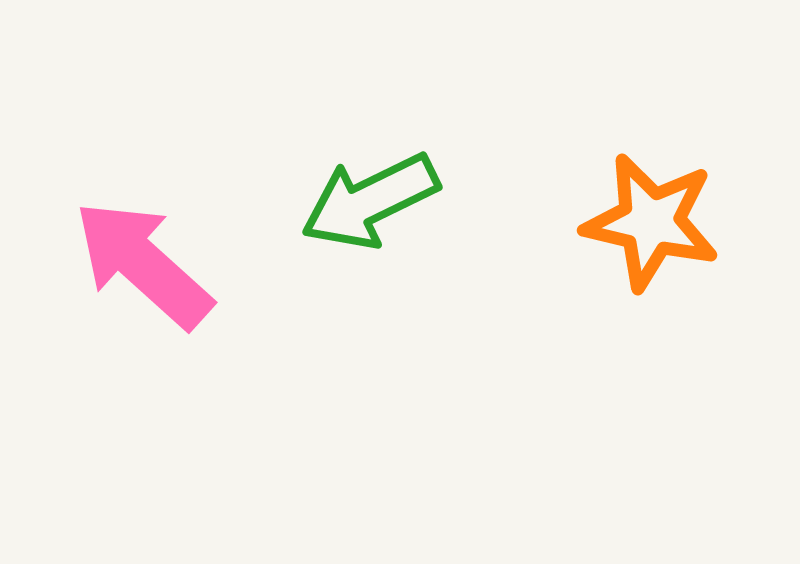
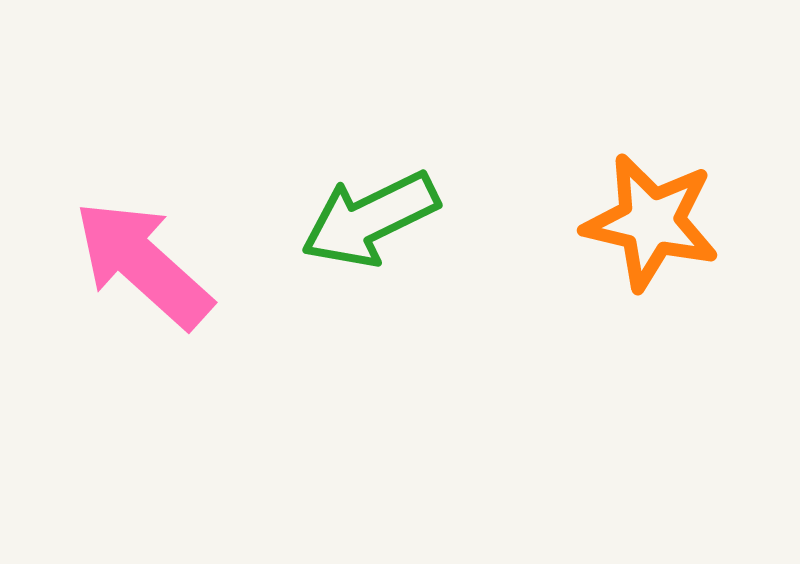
green arrow: moved 18 px down
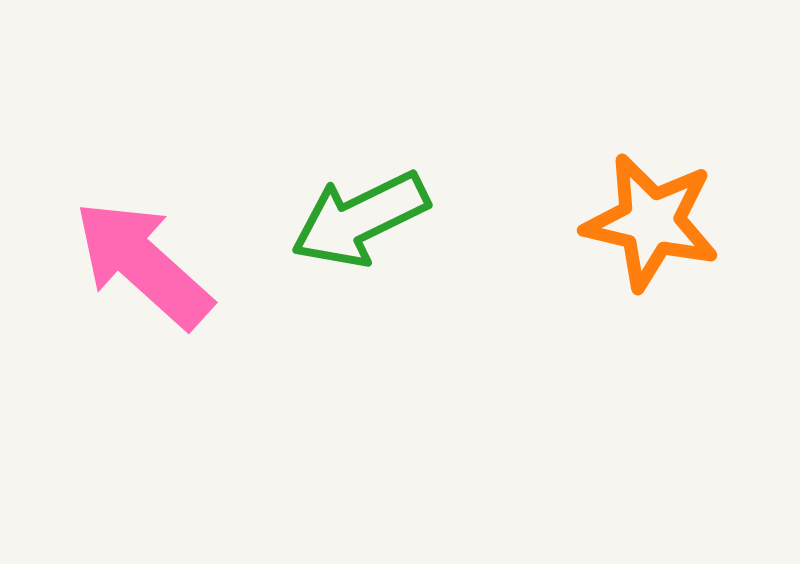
green arrow: moved 10 px left
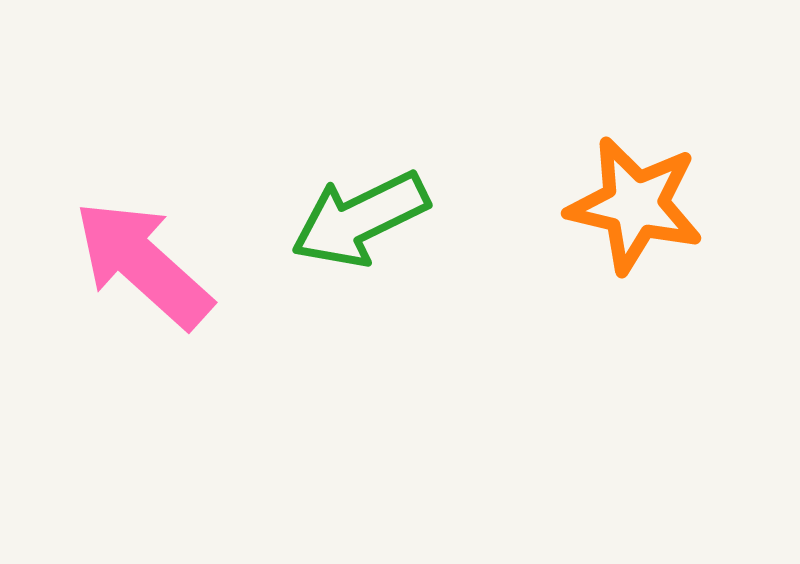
orange star: moved 16 px left, 17 px up
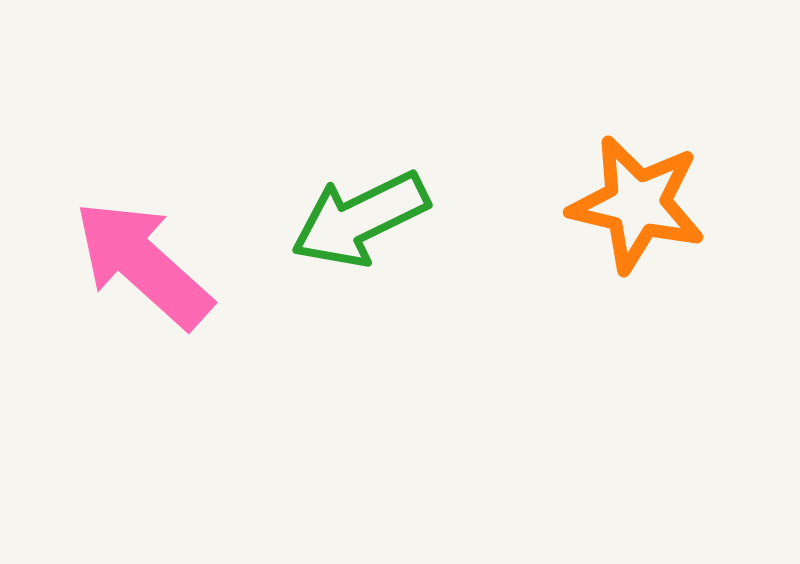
orange star: moved 2 px right, 1 px up
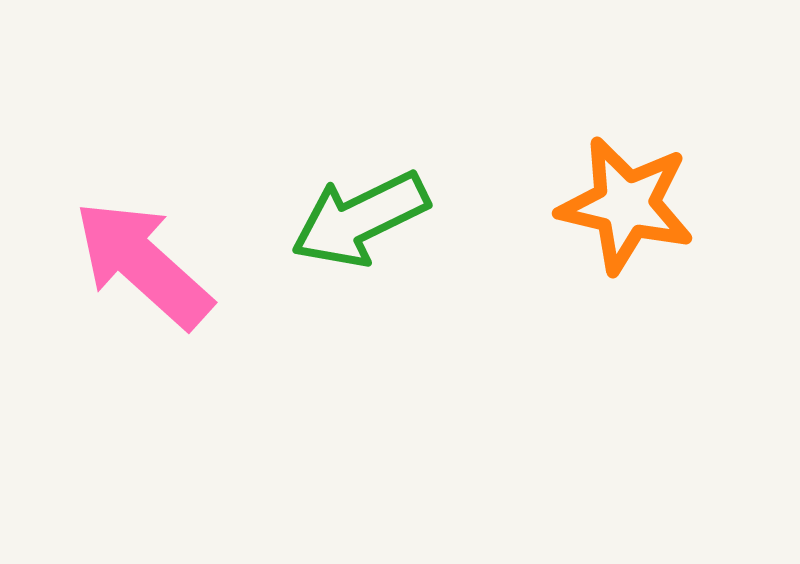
orange star: moved 11 px left, 1 px down
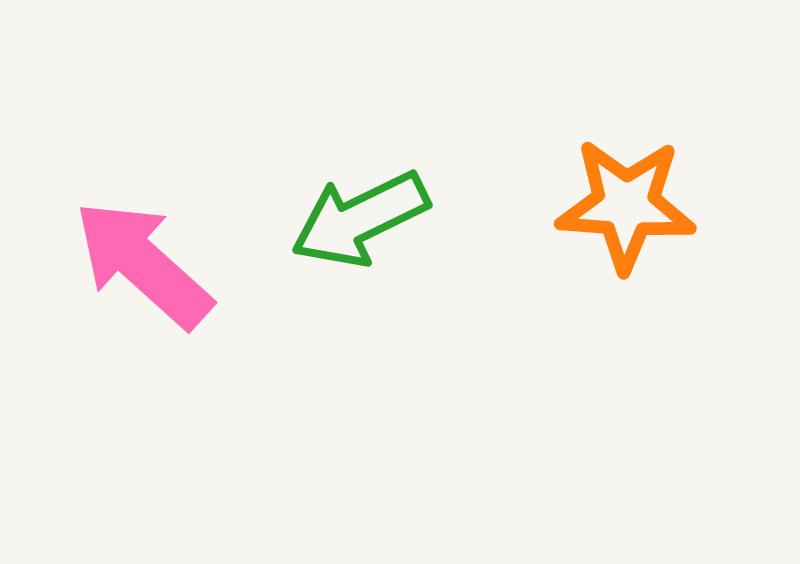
orange star: rotated 9 degrees counterclockwise
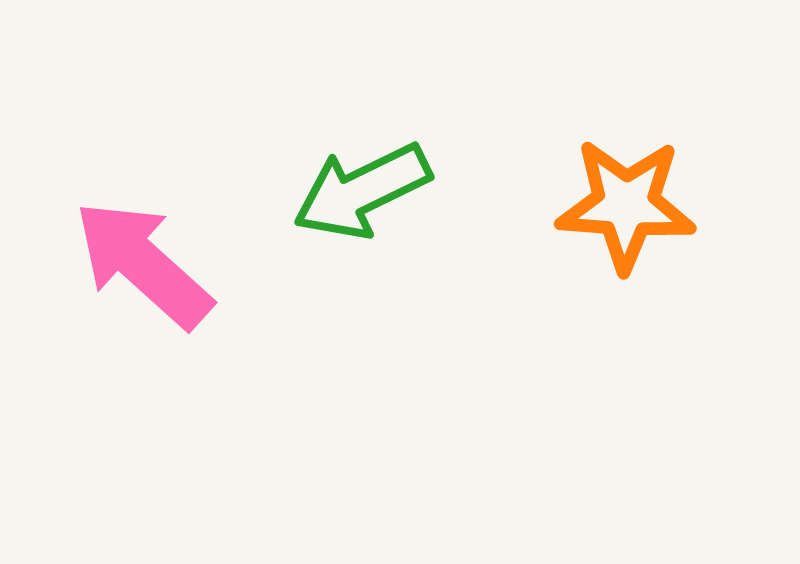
green arrow: moved 2 px right, 28 px up
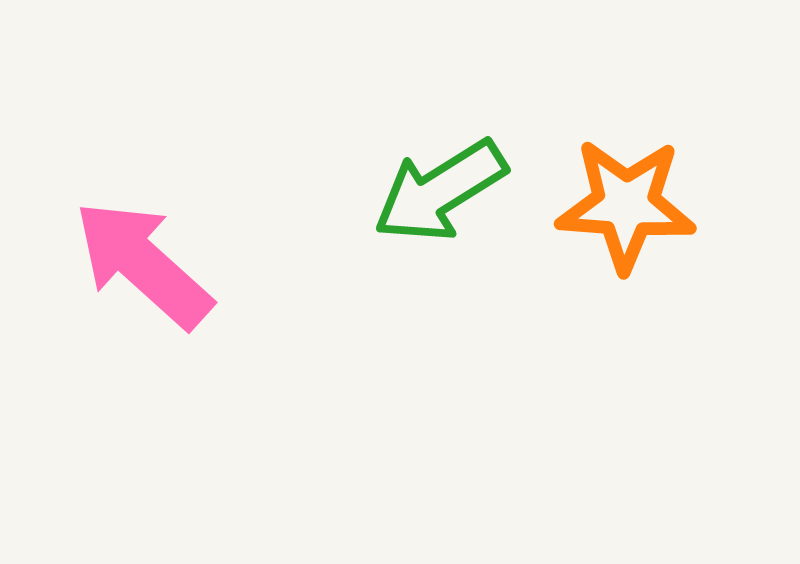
green arrow: moved 78 px right; rotated 6 degrees counterclockwise
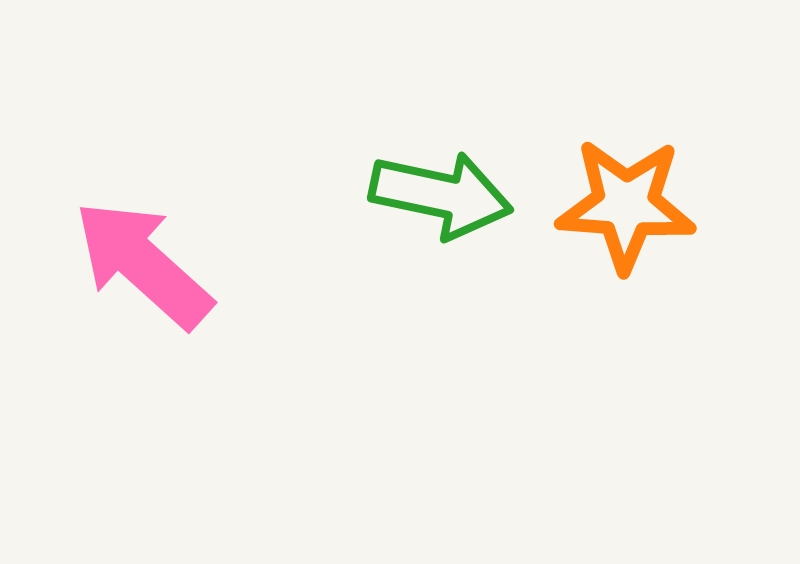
green arrow: moved 1 px right, 4 px down; rotated 136 degrees counterclockwise
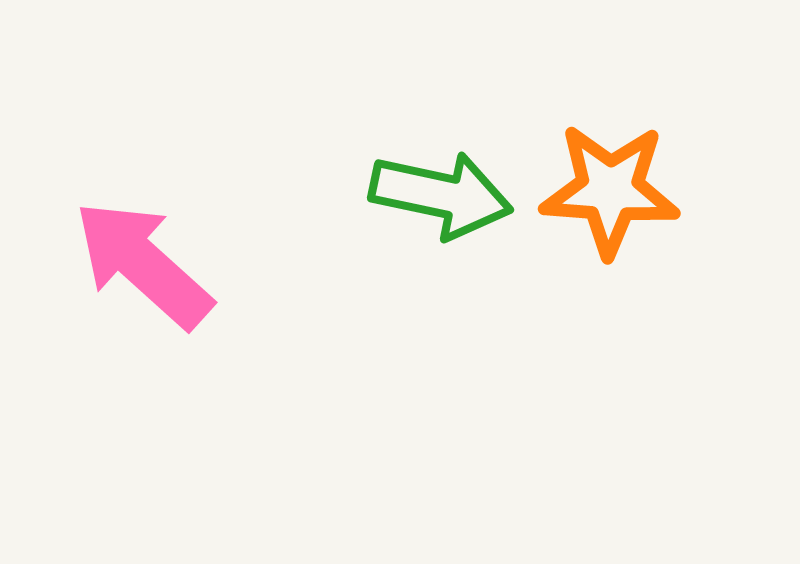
orange star: moved 16 px left, 15 px up
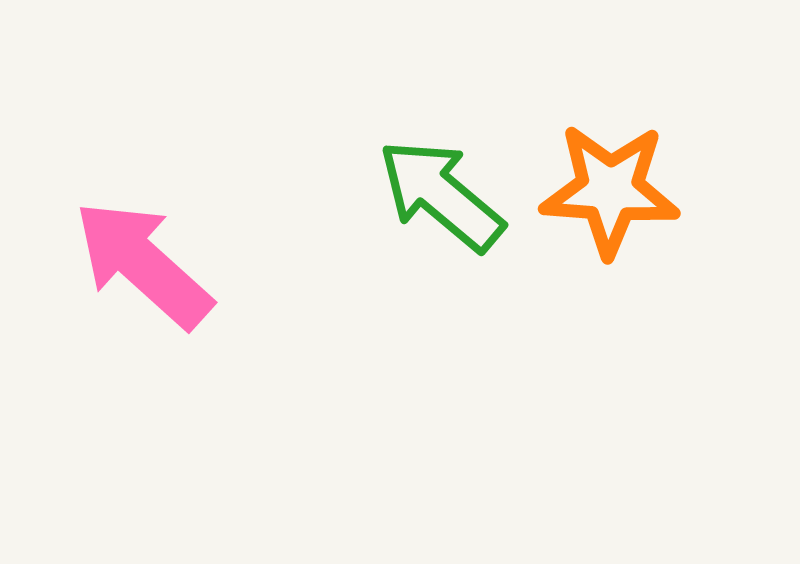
green arrow: rotated 152 degrees counterclockwise
